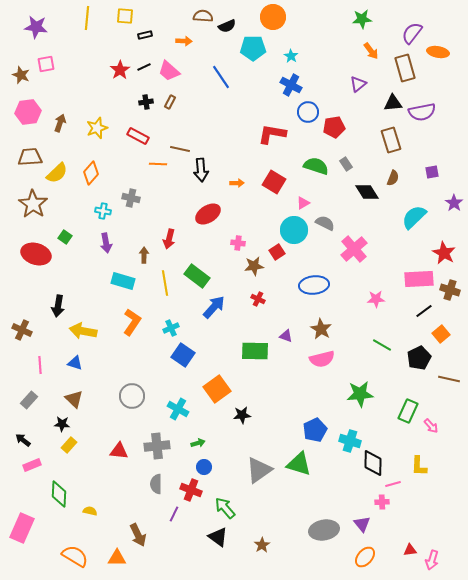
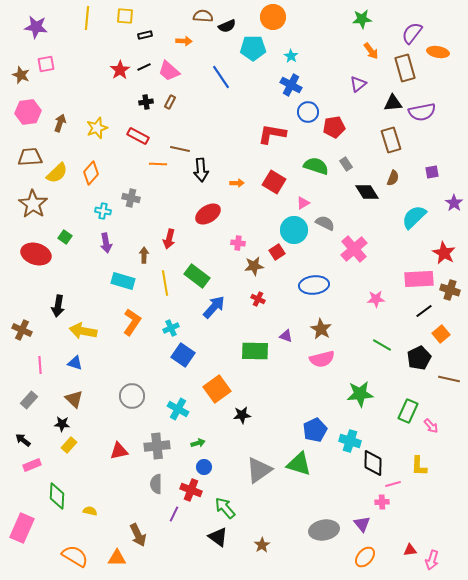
red triangle at (119, 451): rotated 18 degrees counterclockwise
green diamond at (59, 494): moved 2 px left, 2 px down
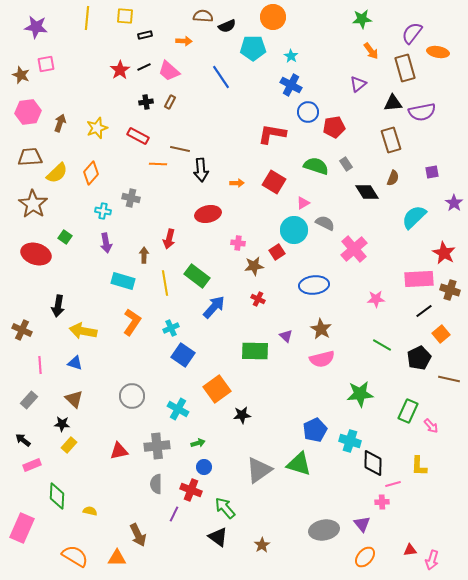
red ellipse at (208, 214): rotated 20 degrees clockwise
purple triangle at (286, 336): rotated 24 degrees clockwise
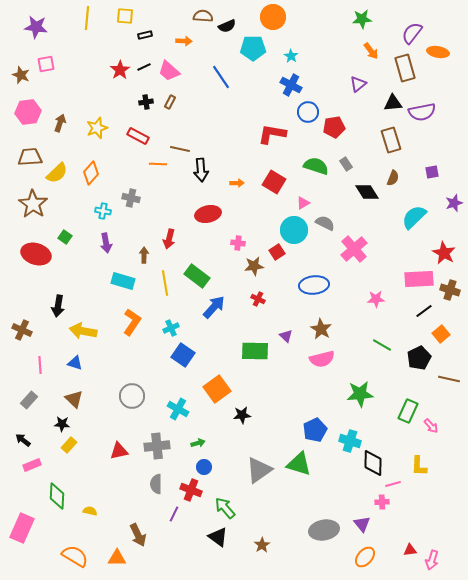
purple star at (454, 203): rotated 18 degrees clockwise
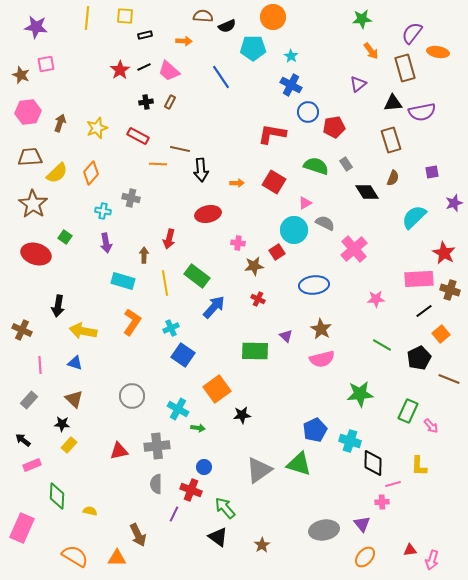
pink triangle at (303, 203): moved 2 px right
brown line at (449, 379): rotated 10 degrees clockwise
green arrow at (198, 443): moved 15 px up; rotated 24 degrees clockwise
